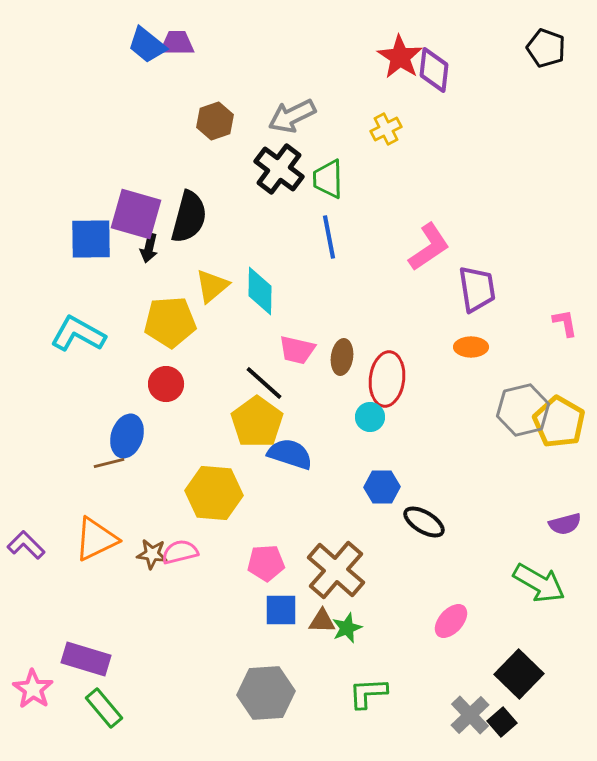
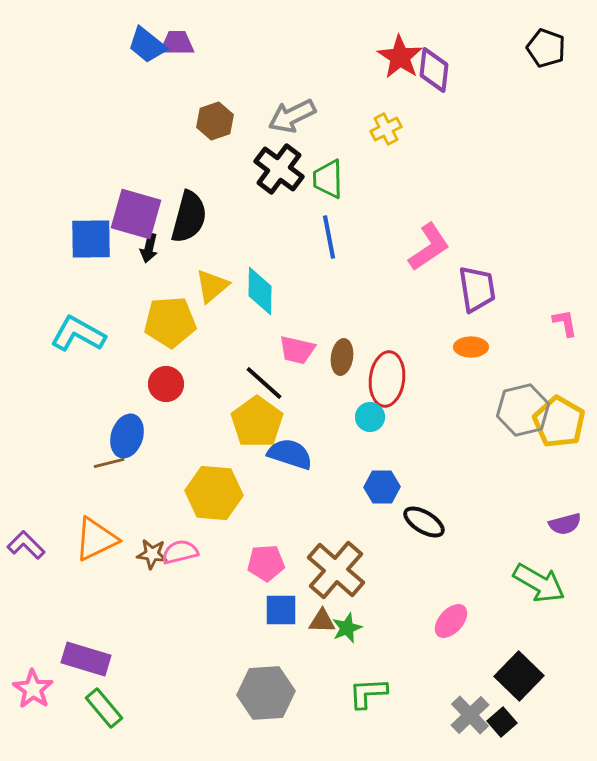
black square at (519, 674): moved 2 px down
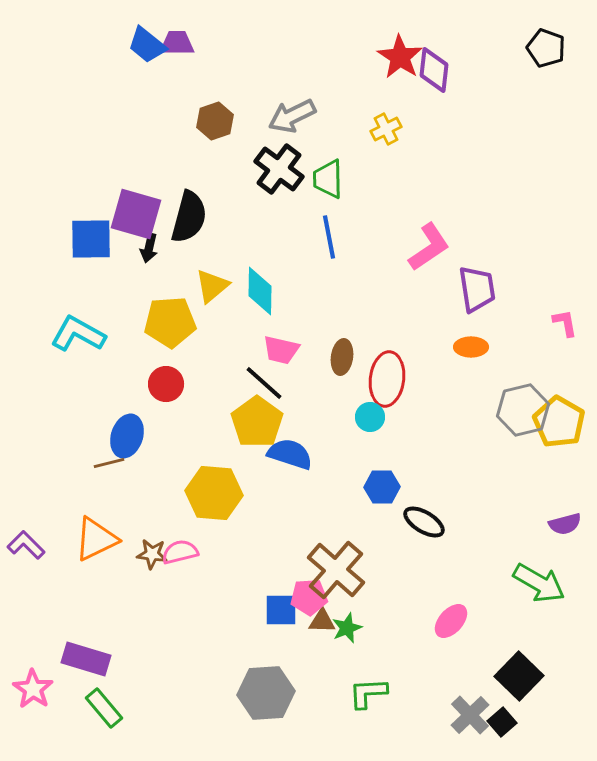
pink trapezoid at (297, 350): moved 16 px left
pink pentagon at (266, 563): moved 43 px right, 34 px down
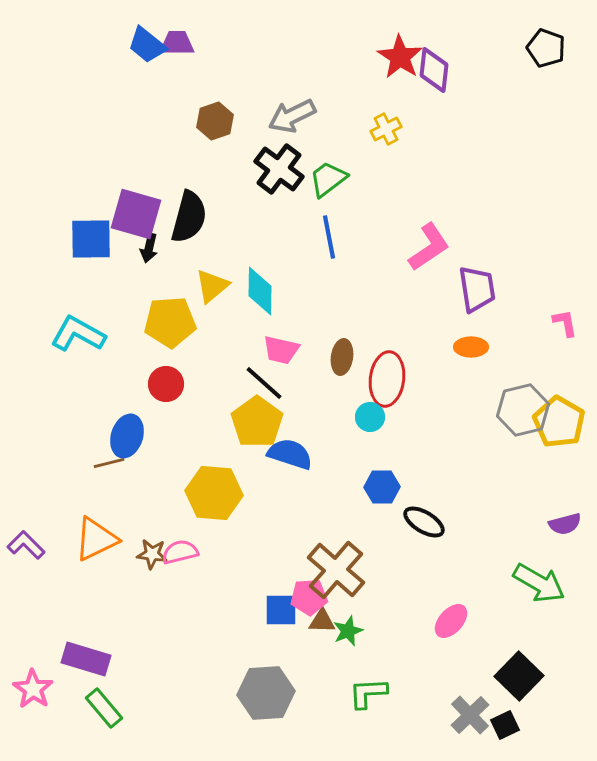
green trapezoid at (328, 179): rotated 54 degrees clockwise
green star at (347, 628): moved 1 px right, 3 px down
black square at (502, 722): moved 3 px right, 3 px down; rotated 16 degrees clockwise
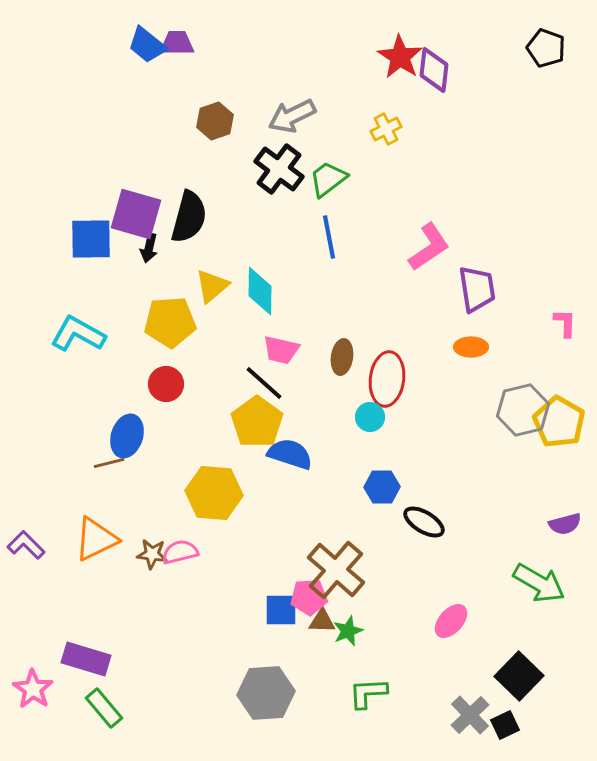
pink L-shape at (565, 323): rotated 12 degrees clockwise
